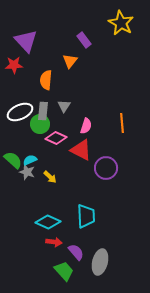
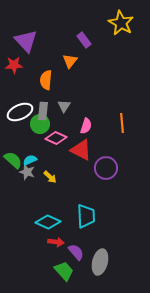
red arrow: moved 2 px right
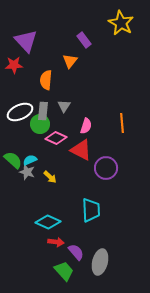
cyan trapezoid: moved 5 px right, 6 px up
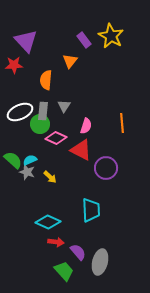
yellow star: moved 10 px left, 13 px down
purple semicircle: moved 2 px right
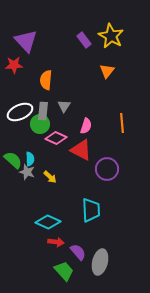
orange triangle: moved 37 px right, 10 px down
cyan semicircle: moved 1 px up; rotated 112 degrees clockwise
purple circle: moved 1 px right, 1 px down
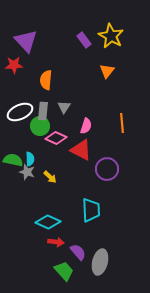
gray triangle: moved 1 px down
green circle: moved 2 px down
green semicircle: rotated 30 degrees counterclockwise
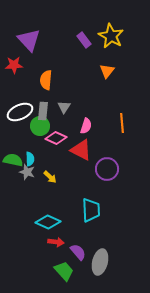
purple triangle: moved 3 px right, 1 px up
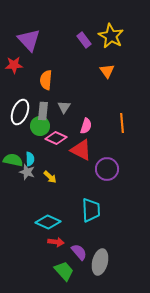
orange triangle: rotated 14 degrees counterclockwise
white ellipse: rotated 45 degrees counterclockwise
purple semicircle: moved 1 px right
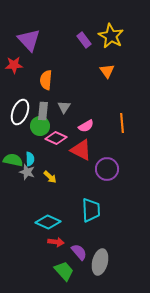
pink semicircle: rotated 42 degrees clockwise
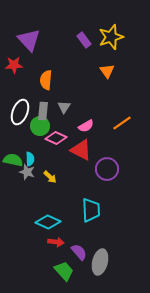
yellow star: moved 1 px down; rotated 25 degrees clockwise
orange line: rotated 60 degrees clockwise
